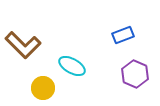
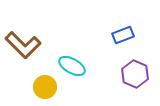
yellow circle: moved 2 px right, 1 px up
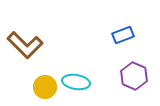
brown L-shape: moved 2 px right
cyan ellipse: moved 4 px right, 16 px down; rotated 20 degrees counterclockwise
purple hexagon: moved 1 px left, 2 px down
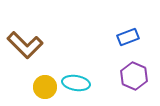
blue rectangle: moved 5 px right, 2 px down
cyan ellipse: moved 1 px down
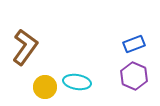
blue rectangle: moved 6 px right, 7 px down
brown L-shape: moved 2 px down; rotated 99 degrees counterclockwise
cyan ellipse: moved 1 px right, 1 px up
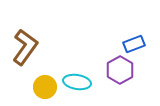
purple hexagon: moved 14 px left, 6 px up; rotated 8 degrees clockwise
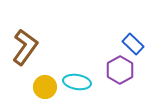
blue rectangle: moved 1 px left; rotated 65 degrees clockwise
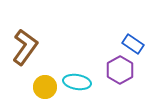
blue rectangle: rotated 10 degrees counterclockwise
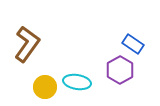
brown L-shape: moved 2 px right, 3 px up
